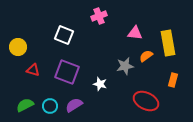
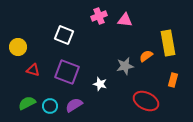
pink triangle: moved 10 px left, 13 px up
green semicircle: moved 2 px right, 2 px up
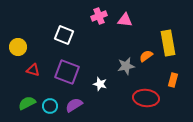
gray star: moved 1 px right
red ellipse: moved 3 px up; rotated 20 degrees counterclockwise
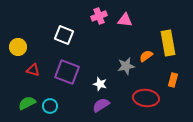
purple semicircle: moved 27 px right
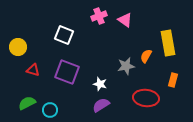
pink triangle: rotated 28 degrees clockwise
orange semicircle: rotated 24 degrees counterclockwise
cyan circle: moved 4 px down
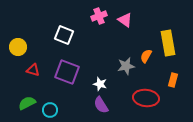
purple semicircle: rotated 90 degrees counterclockwise
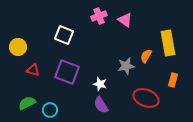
red ellipse: rotated 15 degrees clockwise
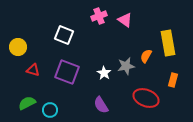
white star: moved 4 px right, 11 px up; rotated 16 degrees clockwise
